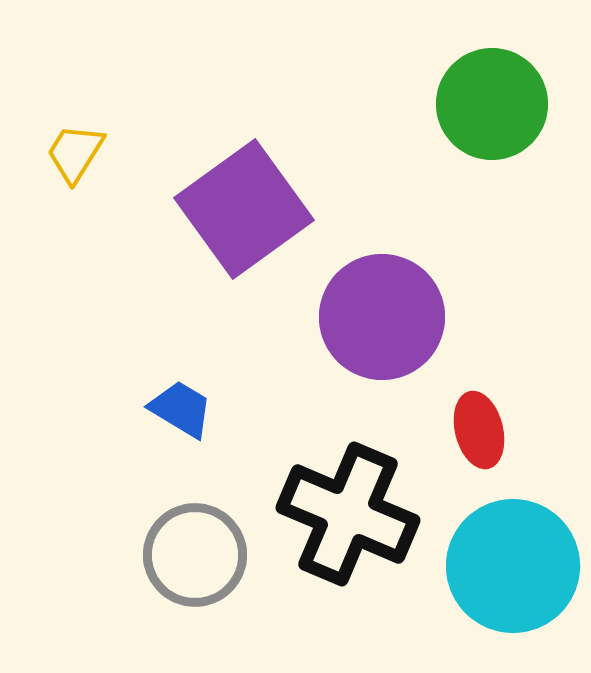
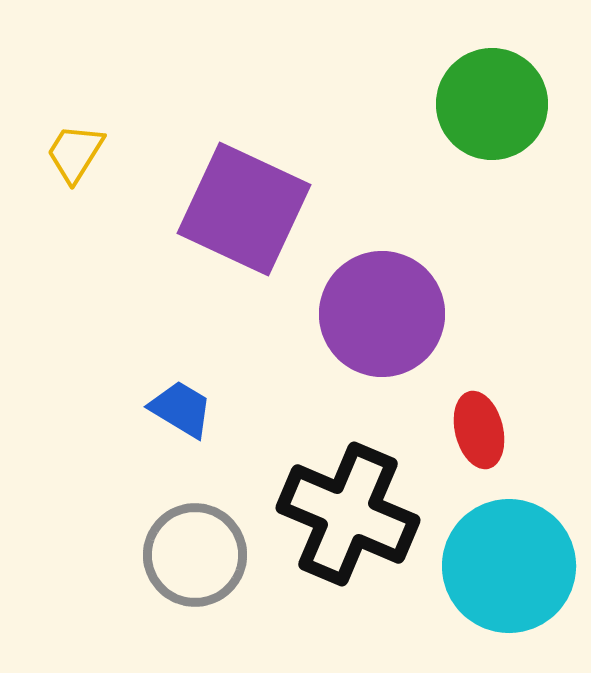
purple square: rotated 29 degrees counterclockwise
purple circle: moved 3 px up
cyan circle: moved 4 px left
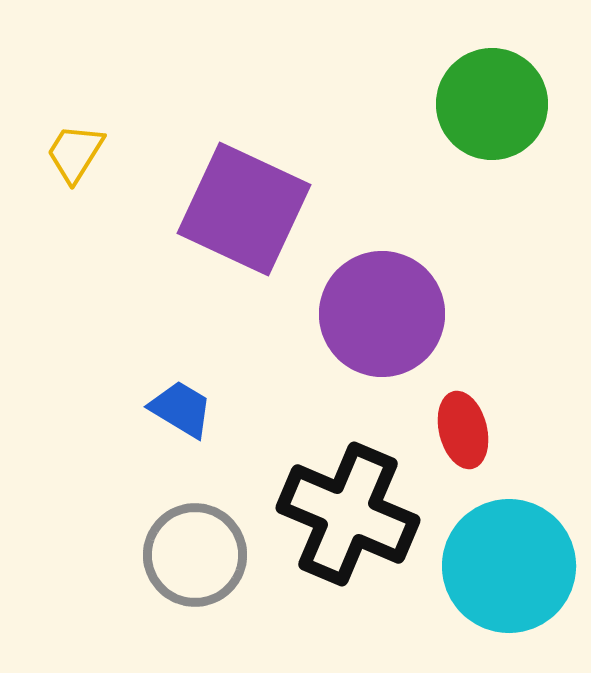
red ellipse: moved 16 px left
